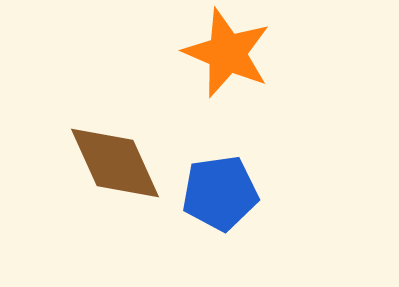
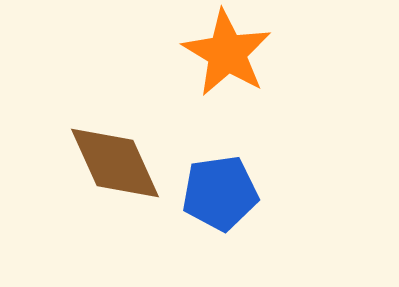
orange star: rotated 8 degrees clockwise
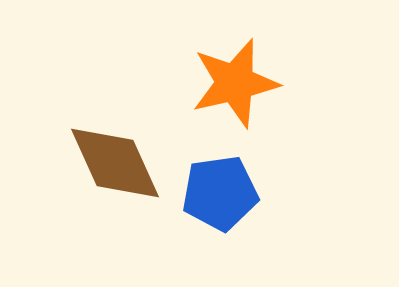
orange star: moved 8 px right, 30 px down; rotated 28 degrees clockwise
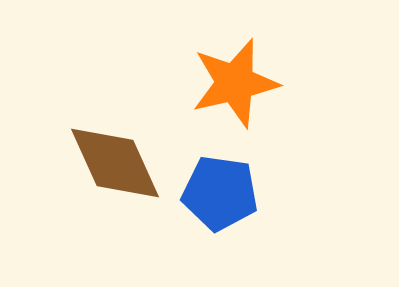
blue pentagon: rotated 16 degrees clockwise
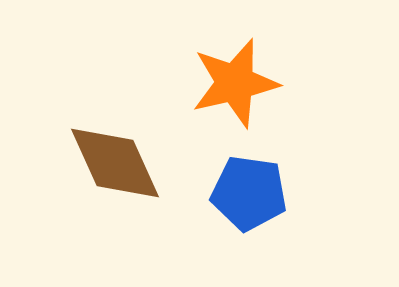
blue pentagon: moved 29 px right
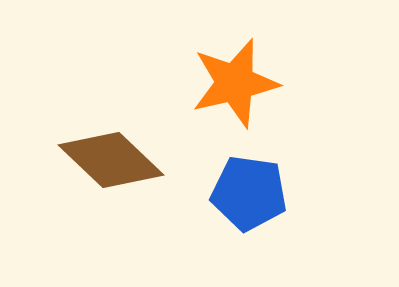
brown diamond: moved 4 px left, 3 px up; rotated 22 degrees counterclockwise
